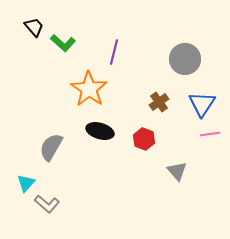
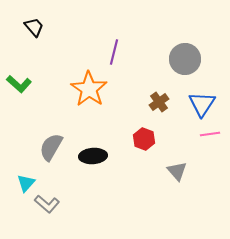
green L-shape: moved 44 px left, 41 px down
black ellipse: moved 7 px left, 25 px down; rotated 20 degrees counterclockwise
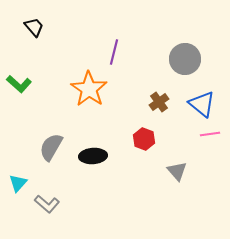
blue triangle: rotated 24 degrees counterclockwise
cyan triangle: moved 8 px left
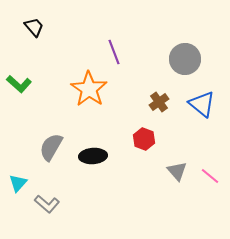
purple line: rotated 35 degrees counterclockwise
pink line: moved 42 px down; rotated 48 degrees clockwise
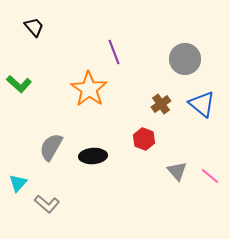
brown cross: moved 2 px right, 2 px down
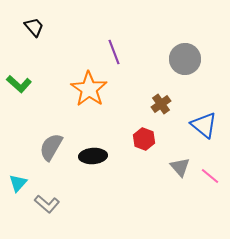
blue triangle: moved 2 px right, 21 px down
gray triangle: moved 3 px right, 4 px up
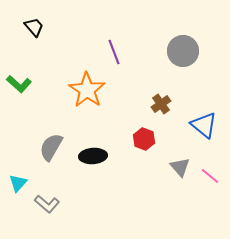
gray circle: moved 2 px left, 8 px up
orange star: moved 2 px left, 1 px down
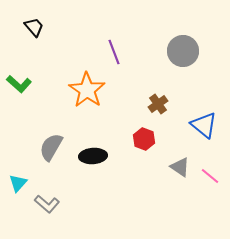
brown cross: moved 3 px left
gray triangle: rotated 15 degrees counterclockwise
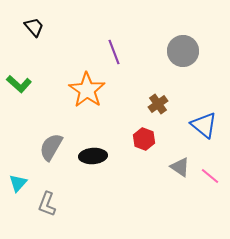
gray L-shape: rotated 70 degrees clockwise
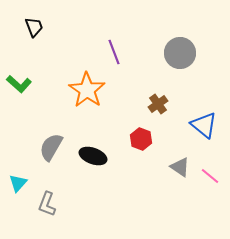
black trapezoid: rotated 20 degrees clockwise
gray circle: moved 3 px left, 2 px down
red hexagon: moved 3 px left
black ellipse: rotated 24 degrees clockwise
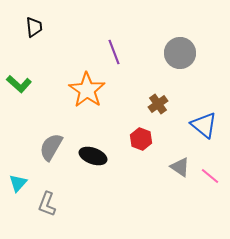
black trapezoid: rotated 15 degrees clockwise
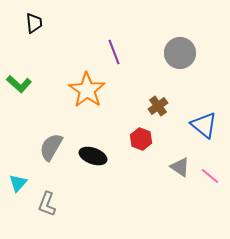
black trapezoid: moved 4 px up
brown cross: moved 2 px down
